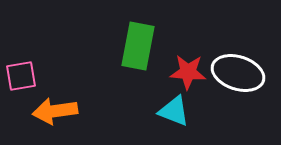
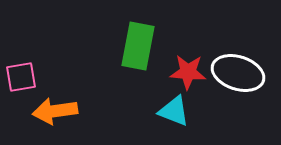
pink square: moved 1 px down
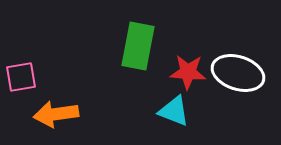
orange arrow: moved 1 px right, 3 px down
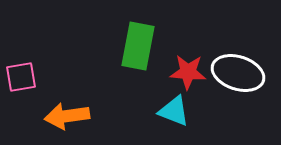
orange arrow: moved 11 px right, 2 px down
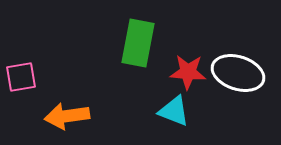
green rectangle: moved 3 px up
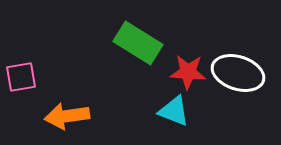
green rectangle: rotated 69 degrees counterclockwise
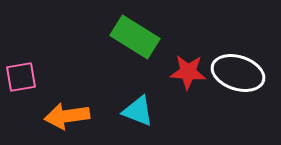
green rectangle: moved 3 px left, 6 px up
cyan triangle: moved 36 px left
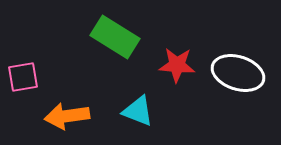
green rectangle: moved 20 px left
red star: moved 11 px left, 7 px up
pink square: moved 2 px right
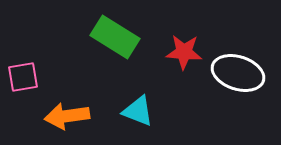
red star: moved 7 px right, 13 px up
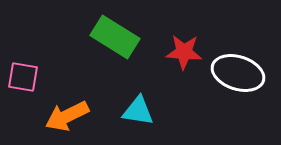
pink square: rotated 20 degrees clockwise
cyan triangle: rotated 12 degrees counterclockwise
orange arrow: rotated 18 degrees counterclockwise
